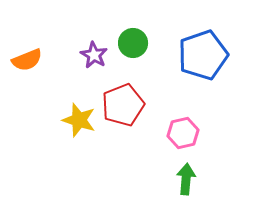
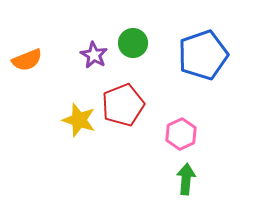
pink hexagon: moved 2 px left, 1 px down; rotated 12 degrees counterclockwise
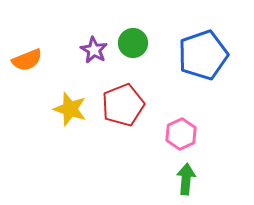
purple star: moved 5 px up
yellow star: moved 9 px left, 11 px up
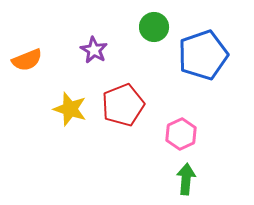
green circle: moved 21 px right, 16 px up
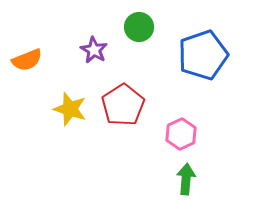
green circle: moved 15 px left
red pentagon: rotated 12 degrees counterclockwise
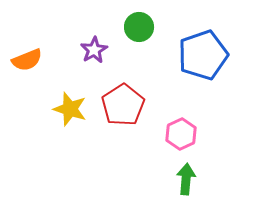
purple star: rotated 12 degrees clockwise
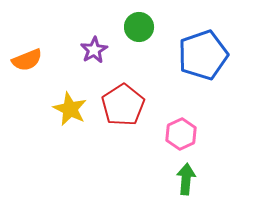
yellow star: rotated 8 degrees clockwise
